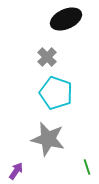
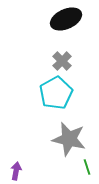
gray cross: moved 15 px right, 4 px down
cyan pentagon: rotated 24 degrees clockwise
gray star: moved 21 px right
purple arrow: rotated 24 degrees counterclockwise
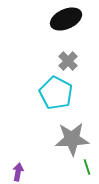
gray cross: moved 6 px right
cyan pentagon: rotated 16 degrees counterclockwise
gray star: moved 3 px right; rotated 16 degrees counterclockwise
purple arrow: moved 2 px right, 1 px down
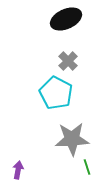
purple arrow: moved 2 px up
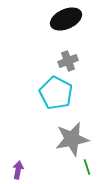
gray cross: rotated 24 degrees clockwise
gray star: rotated 8 degrees counterclockwise
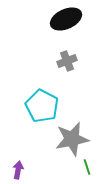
gray cross: moved 1 px left
cyan pentagon: moved 14 px left, 13 px down
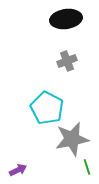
black ellipse: rotated 16 degrees clockwise
cyan pentagon: moved 5 px right, 2 px down
purple arrow: rotated 54 degrees clockwise
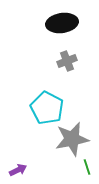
black ellipse: moved 4 px left, 4 px down
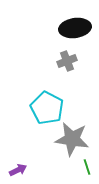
black ellipse: moved 13 px right, 5 px down
gray star: rotated 20 degrees clockwise
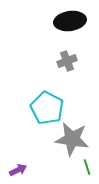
black ellipse: moved 5 px left, 7 px up
